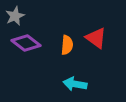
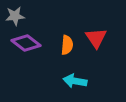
gray star: rotated 18 degrees clockwise
red triangle: rotated 20 degrees clockwise
cyan arrow: moved 3 px up
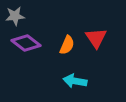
orange semicircle: rotated 18 degrees clockwise
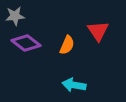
red triangle: moved 2 px right, 7 px up
cyan arrow: moved 1 px left, 4 px down
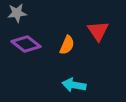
gray star: moved 2 px right, 3 px up
purple diamond: moved 1 px down
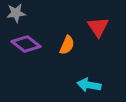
gray star: moved 1 px left
red triangle: moved 4 px up
cyan arrow: moved 15 px right
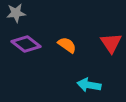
red triangle: moved 13 px right, 16 px down
orange semicircle: rotated 78 degrees counterclockwise
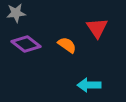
red triangle: moved 14 px left, 15 px up
cyan arrow: rotated 10 degrees counterclockwise
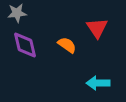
gray star: moved 1 px right
purple diamond: moved 1 px left, 1 px down; rotated 40 degrees clockwise
cyan arrow: moved 9 px right, 2 px up
